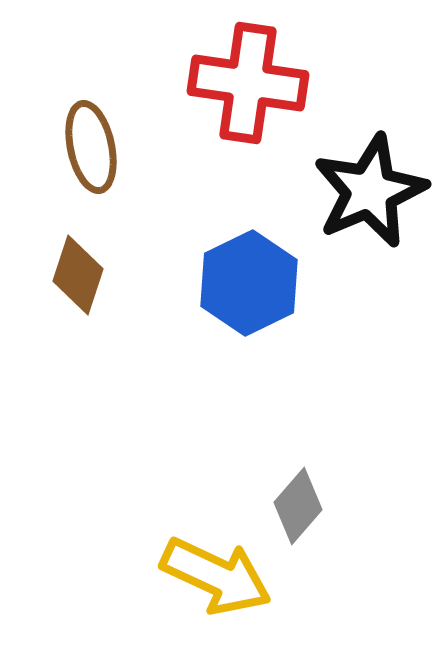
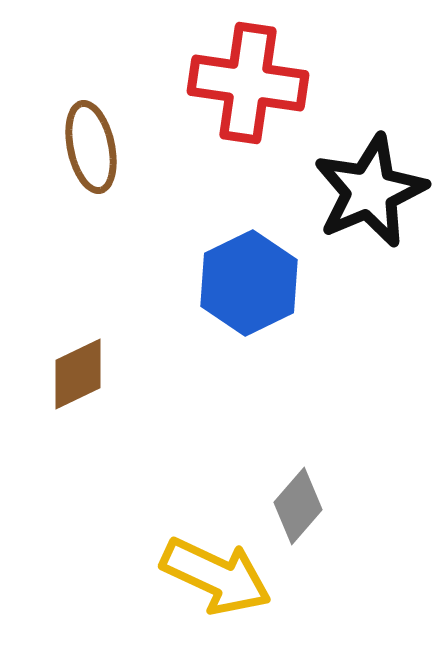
brown diamond: moved 99 px down; rotated 46 degrees clockwise
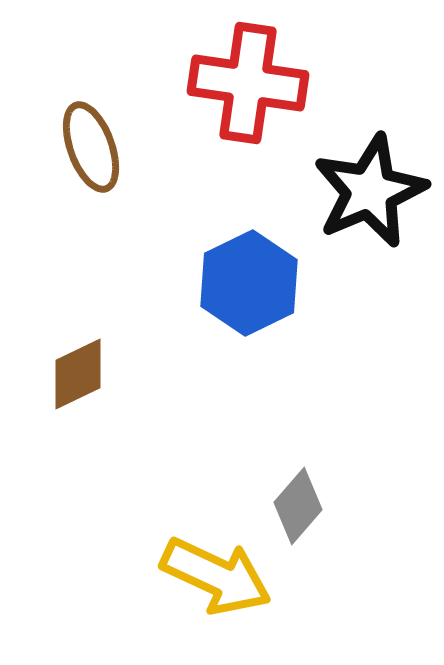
brown ellipse: rotated 8 degrees counterclockwise
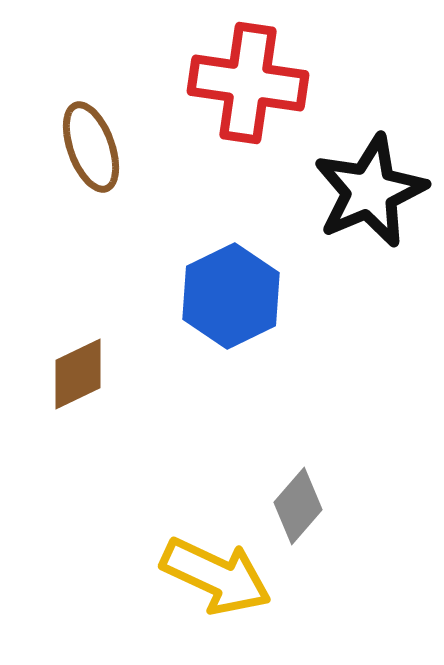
blue hexagon: moved 18 px left, 13 px down
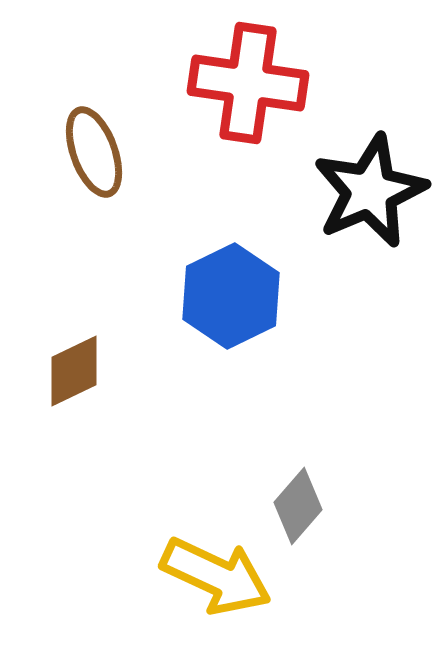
brown ellipse: moved 3 px right, 5 px down
brown diamond: moved 4 px left, 3 px up
